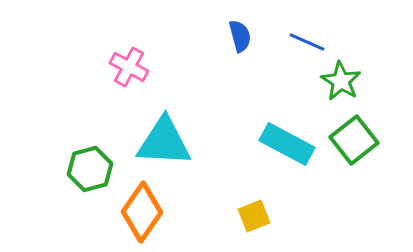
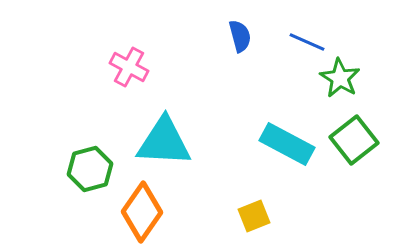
green star: moved 1 px left, 3 px up
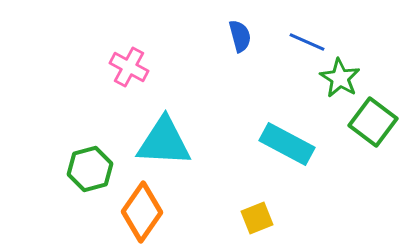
green square: moved 19 px right, 18 px up; rotated 15 degrees counterclockwise
yellow square: moved 3 px right, 2 px down
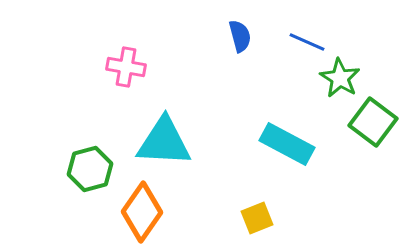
pink cross: moved 3 px left; rotated 18 degrees counterclockwise
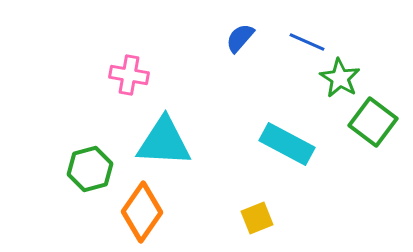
blue semicircle: moved 2 px down; rotated 124 degrees counterclockwise
pink cross: moved 3 px right, 8 px down
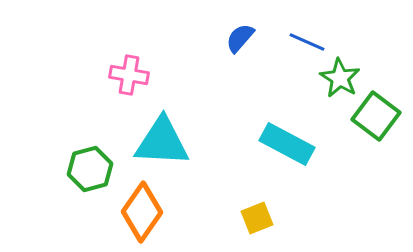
green square: moved 3 px right, 6 px up
cyan triangle: moved 2 px left
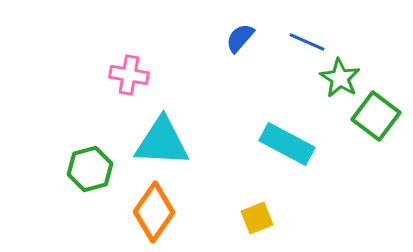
orange diamond: moved 12 px right
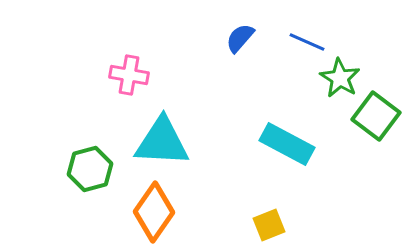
yellow square: moved 12 px right, 7 px down
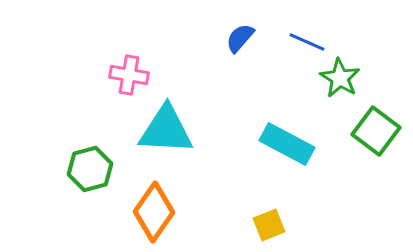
green square: moved 15 px down
cyan triangle: moved 4 px right, 12 px up
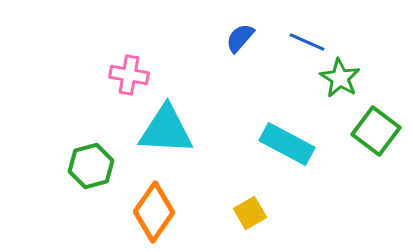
green hexagon: moved 1 px right, 3 px up
yellow square: moved 19 px left, 12 px up; rotated 8 degrees counterclockwise
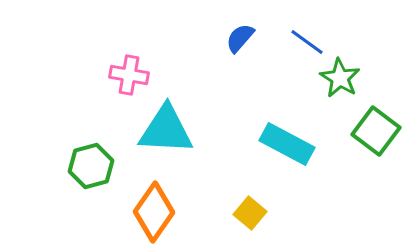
blue line: rotated 12 degrees clockwise
yellow square: rotated 20 degrees counterclockwise
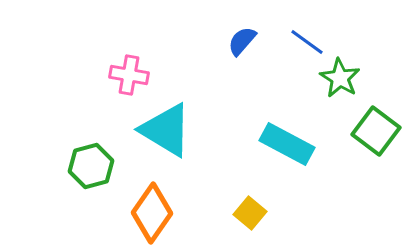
blue semicircle: moved 2 px right, 3 px down
cyan triangle: rotated 28 degrees clockwise
orange diamond: moved 2 px left, 1 px down
